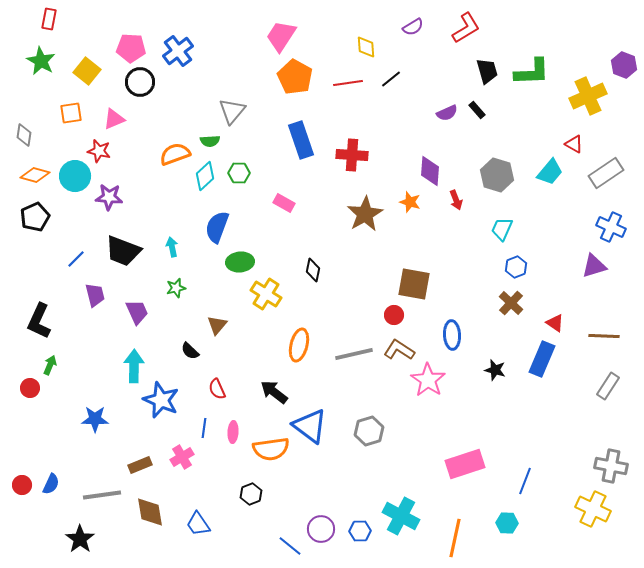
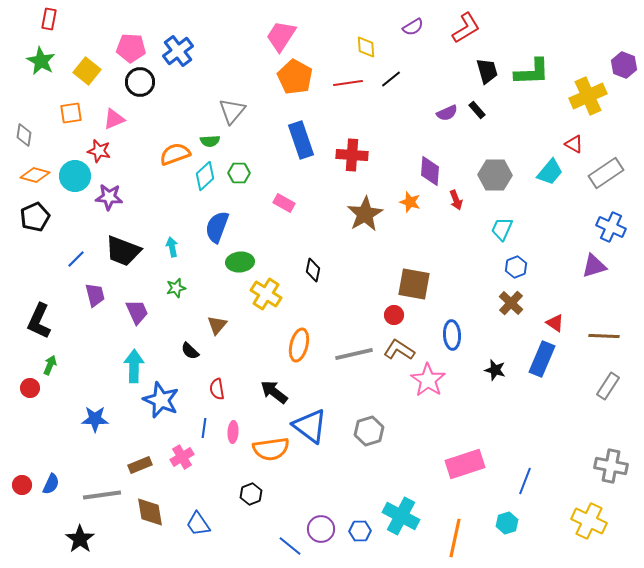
gray hexagon at (497, 175): moved 2 px left; rotated 16 degrees counterclockwise
red semicircle at (217, 389): rotated 15 degrees clockwise
yellow cross at (593, 509): moved 4 px left, 12 px down
cyan hexagon at (507, 523): rotated 20 degrees counterclockwise
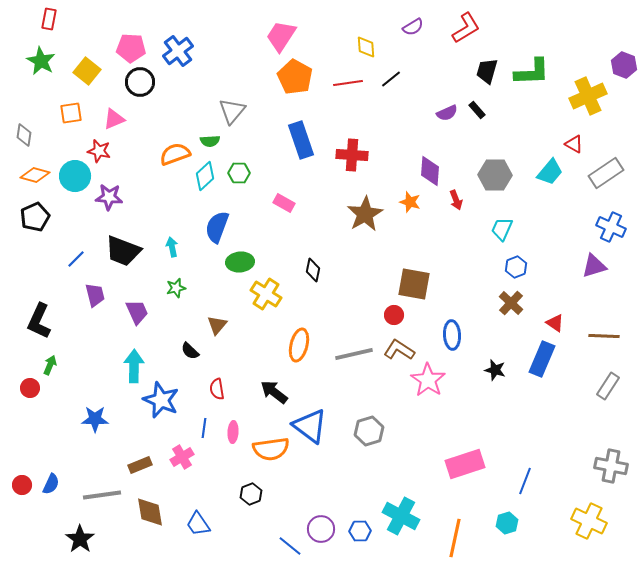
black trapezoid at (487, 71): rotated 148 degrees counterclockwise
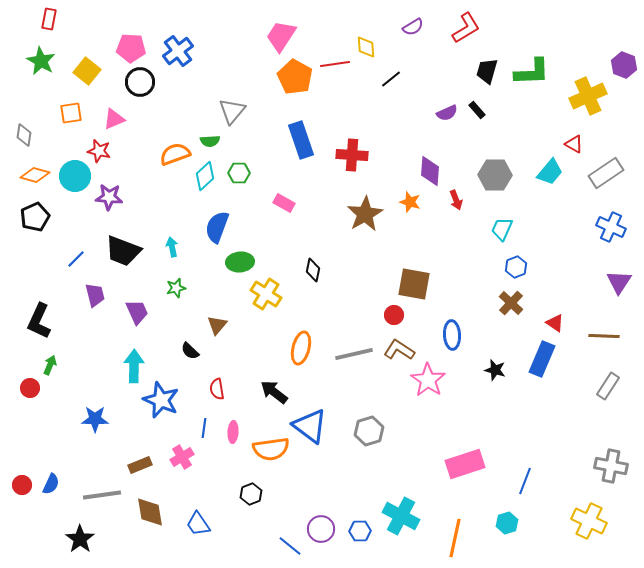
red line at (348, 83): moved 13 px left, 19 px up
purple triangle at (594, 266): moved 25 px right, 16 px down; rotated 40 degrees counterclockwise
orange ellipse at (299, 345): moved 2 px right, 3 px down
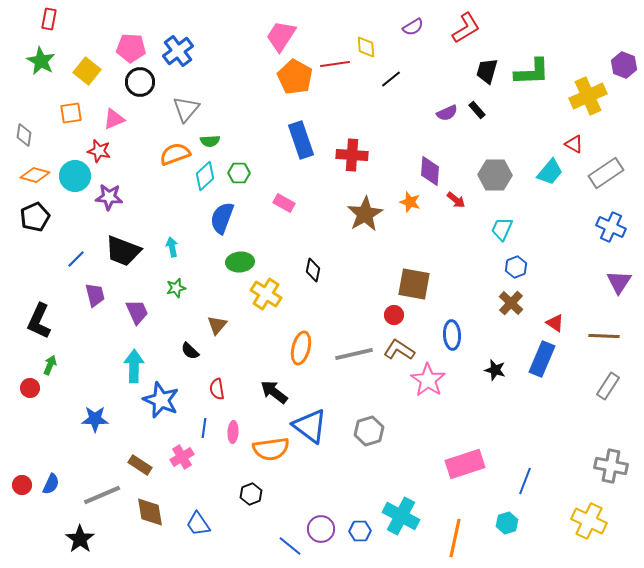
gray triangle at (232, 111): moved 46 px left, 2 px up
red arrow at (456, 200): rotated 30 degrees counterclockwise
blue semicircle at (217, 227): moved 5 px right, 9 px up
brown rectangle at (140, 465): rotated 55 degrees clockwise
gray line at (102, 495): rotated 15 degrees counterclockwise
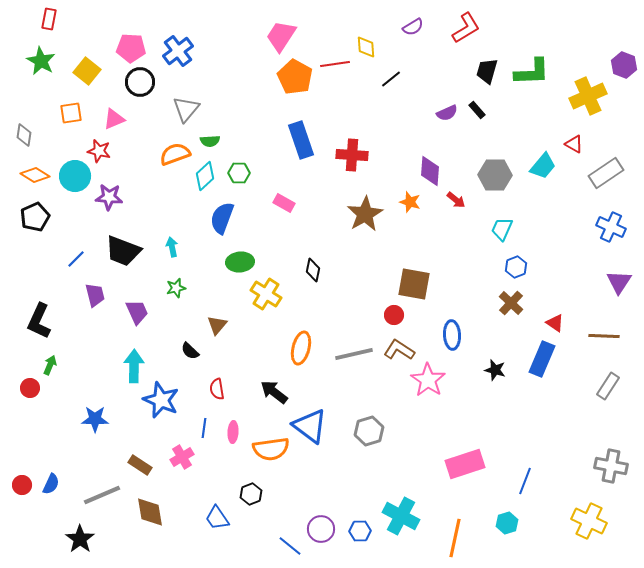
cyan trapezoid at (550, 172): moved 7 px left, 6 px up
orange diamond at (35, 175): rotated 16 degrees clockwise
blue trapezoid at (198, 524): moved 19 px right, 6 px up
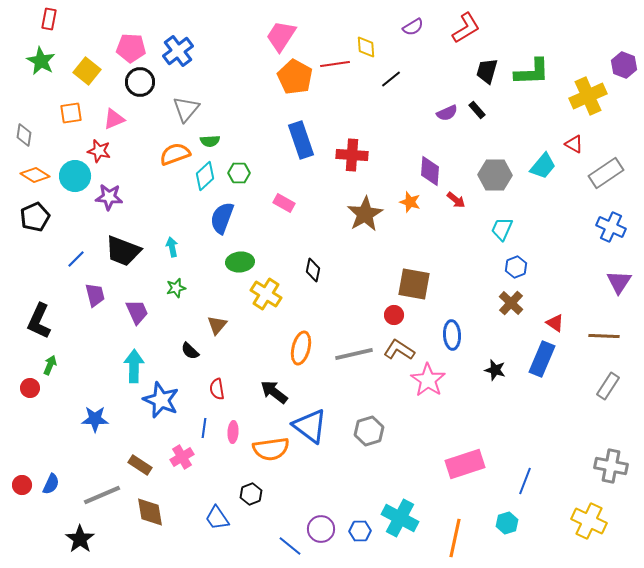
cyan cross at (401, 516): moved 1 px left, 2 px down
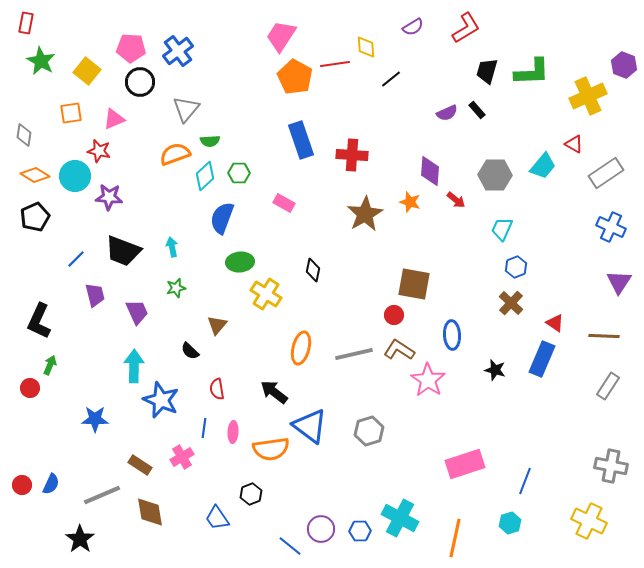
red rectangle at (49, 19): moved 23 px left, 4 px down
cyan hexagon at (507, 523): moved 3 px right
